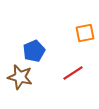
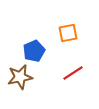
orange square: moved 17 px left
brown star: rotated 25 degrees counterclockwise
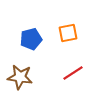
blue pentagon: moved 3 px left, 12 px up; rotated 10 degrees clockwise
brown star: rotated 20 degrees clockwise
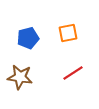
blue pentagon: moved 3 px left, 1 px up
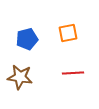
blue pentagon: moved 1 px left, 1 px down
red line: rotated 30 degrees clockwise
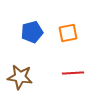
blue pentagon: moved 5 px right, 7 px up
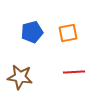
red line: moved 1 px right, 1 px up
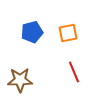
red line: rotated 70 degrees clockwise
brown star: moved 3 px down; rotated 10 degrees counterclockwise
